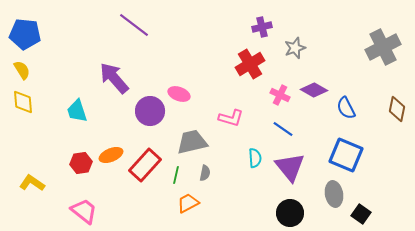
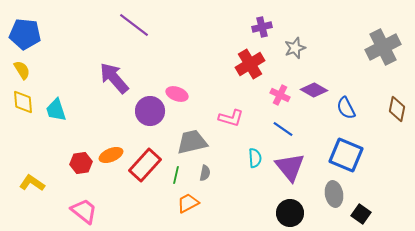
pink ellipse: moved 2 px left
cyan trapezoid: moved 21 px left, 1 px up
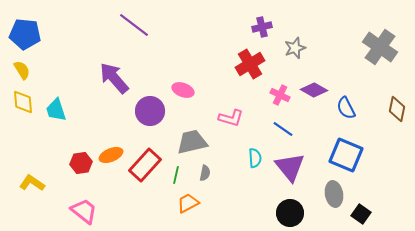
gray cross: moved 3 px left; rotated 28 degrees counterclockwise
pink ellipse: moved 6 px right, 4 px up
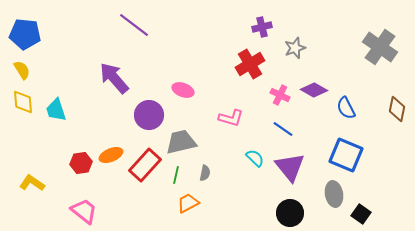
purple circle: moved 1 px left, 4 px down
gray trapezoid: moved 11 px left
cyan semicircle: rotated 42 degrees counterclockwise
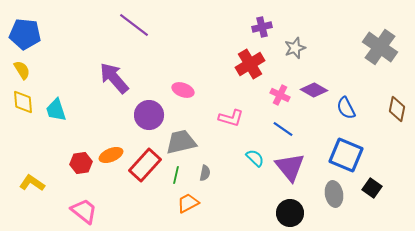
black square: moved 11 px right, 26 px up
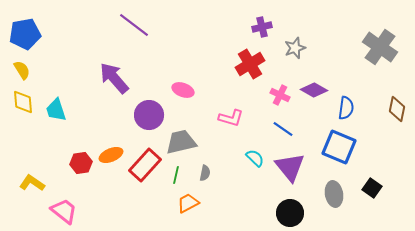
blue pentagon: rotated 16 degrees counterclockwise
blue semicircle: rotated 145 degrees counterclockwise
blue square: moved 7 px left, 8 px up
pink trapezoid: moved 20 px left
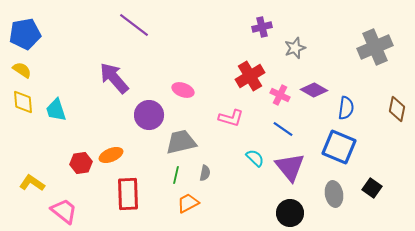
gray cross: moved 5 px left; rotated 32 degrees clockwise
red cross: moved 12 px down
yellow semicircle: rotated 24 degrees counterclockwise
red rectangle: moved 17 px left, 29 px down; rotated 44 degrees counterclockwise
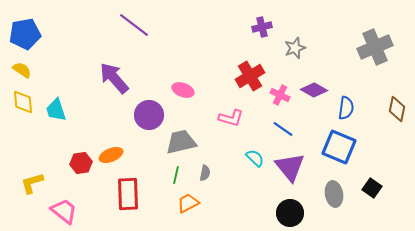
yellow L-shape: rotated 50 degrees counterclockwise
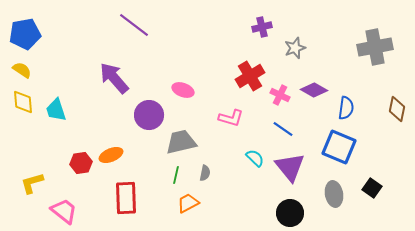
gray cross: rotated 12 degrees clockwise
red rectangle: moved 2 px left, 4 px down
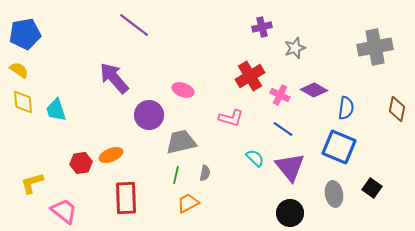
yellow semicircle: moved 3 px left
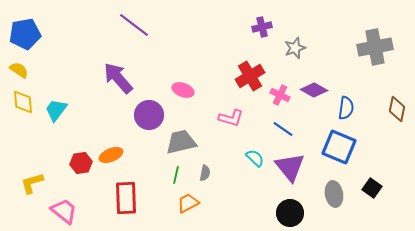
purple arrow: moved 4 px right
cyan trapezoid: rotated 55 degrees clockwise
